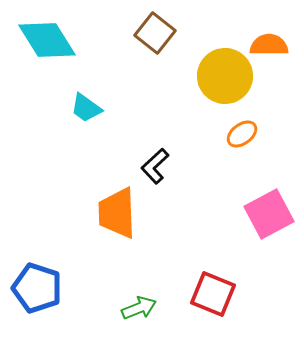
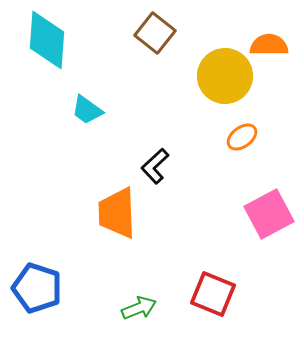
cyan diamond: rotated 36 degrees clockwise
cyan trapezoid: moved 1 px right, 2 px down
orange ellipse: moved 3 px down
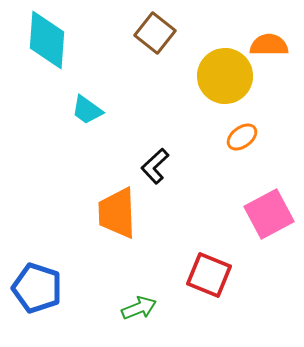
red square: moved 4 px left, 19 px up
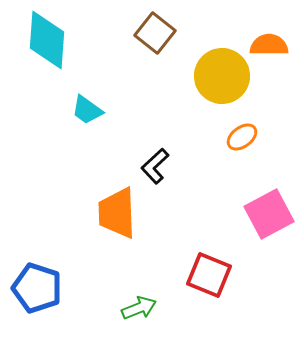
yellow circle: moved 3 px left
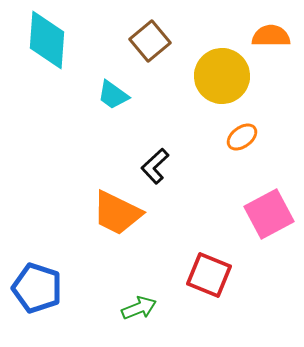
brown square: moved 5 px left, 8 px down; rotated 12 degrees clockwise
orange semicircle: moved 2 px right, 9 px up
cyan trapezoid: moved 26 px right, 15 px up
orange trapezoid: rotated 62 degrees counterclockwise
